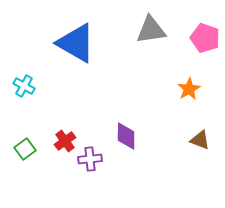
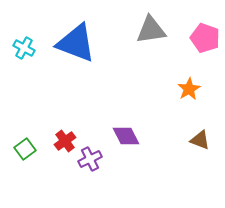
blue triangle: rotated 9 degrees counterclockwise
cyan cross: moved 38 px up
purple diamond: rotated 28 degrees counterclockwise
purple cross: rotated 20 degrees counterclockwise
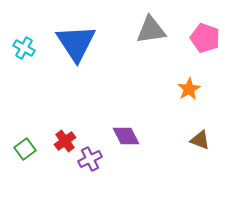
blue triangle: rotated 36 degrees clockwise
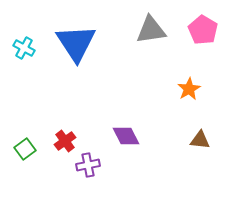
pink pentagon: moved 2 px left, 8 px up; rotated 12 degrees clockwise
brown triangle: rotated 15 degrees counterclockwise
purple cross: moved 2 px left, 6 px down; rotated 15 degrees clockwise
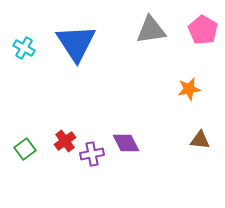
orange star: rotated 20 degrees clockwise
purple diamond: moved 7 px down
purple cross: moved 4 px right, 11 px up
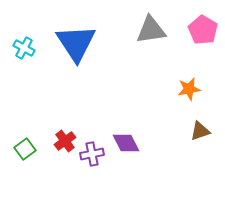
brown triangle: moved 9 px up; rotated 25 degrees counterclockwise
